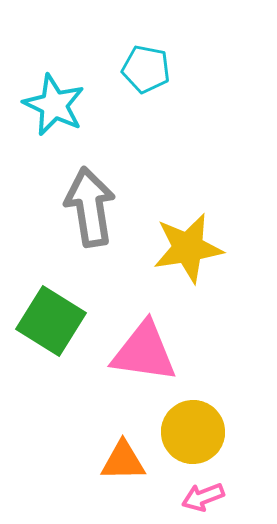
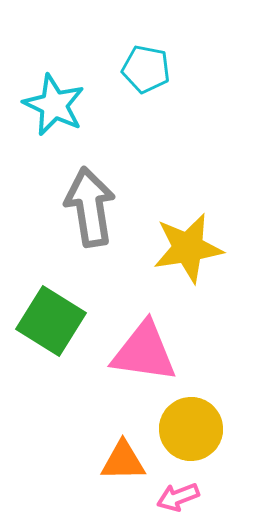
yellow circle: moved 2 px left, 3 px up
pink arrow: moved 25 px left
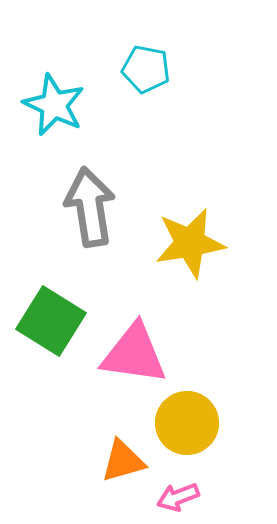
yellow star: moved 2 px right, 5 px up
pink triangle: moved 10 px left, 2 px down
yellow circle: moved 4 px left, 6 px up
orange triangle: rotated 15 degrees counterclockwise
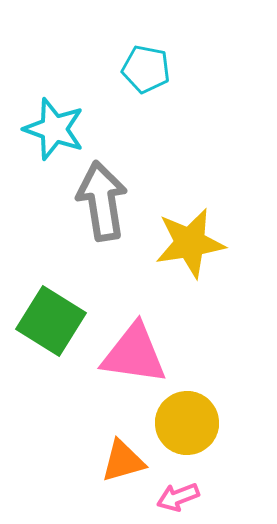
cyan star: moved 24 px down; rotated 6 degrees counterclockwise
gray arrow: moved 12 px right, 6 px up
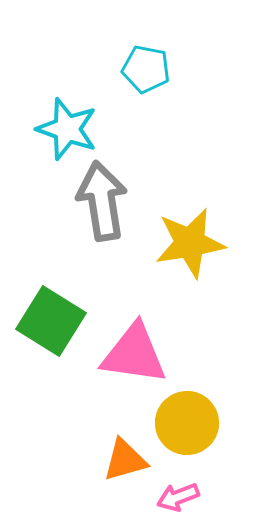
cyan star: moved 13 px right
orange triangle: moved 2 px right, 1 px up
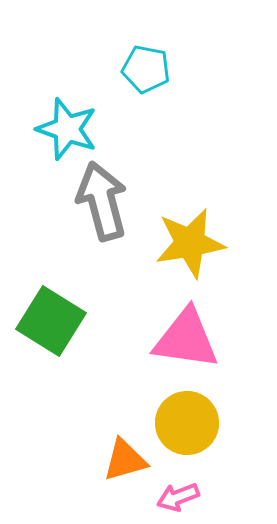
gray arrow: rotated 6 degrees counterclockwise
pink triangle: moved 52 px right, 15 px up
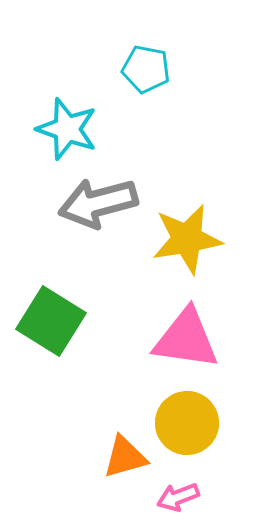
gray arrow: moved 4 px left, 2 px down; rotated 90 degrees counterclockwise
yellow star: moved 3 px left, 4 px up
orange triangle: moved 3 px up
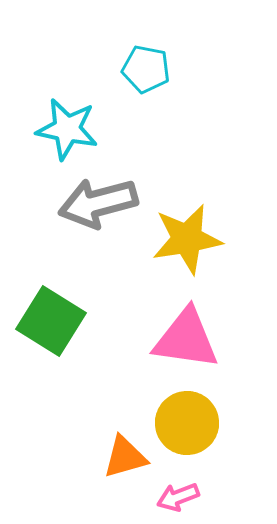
cyan star: rotated 8 degrees counterclockwise
